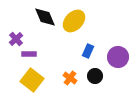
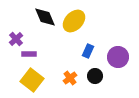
orange cross: rotated 16 degrees clockwise
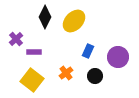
black diamond: rotated 50 degrees clockwise
purple rectangle: moved 5 px right, 2 px up
orange cross: moved 4 px left, 5 px up
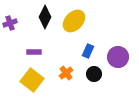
purple cross: moved 6 px left, 16 px up; rotated 24 degrees clockwise
black circle: moved 1 px left, 2 px up
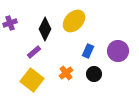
black diamond: moved 12 px down
purple rectangle: rotated 40 degrees counterclockwise
purple circle: moved 6 px up
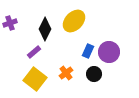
purple circle: moved 9 px left, 1 px down
yellow square: moved 3 px right, 1 px up
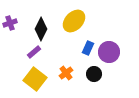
black diamond: moved 4 px left
blue rectangle: moved 3 px up
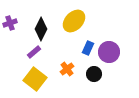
orange cross: moved 1 px right, 4 px up
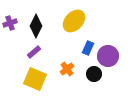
black diamond: moved 5 px left, 3 px up
purple circle: moved 1 px left, 4 px down
yellow square: rotated 15 degrees counterclockwise
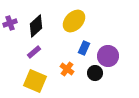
black diamond: rotated 20 degrees clockwise
blue rectangle: moved 4 px left
orange cross: rotated 16 degrees counterclockwise
black circle: moved 1 px right, 1 px up
yellow square: moved 2 px down
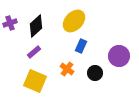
blue rectangle: moved 3 px left, 2 px up
purple circle: moved 11 px right
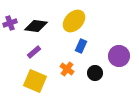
black diamond: rotated 50 degrees clockwise
